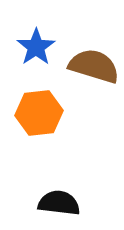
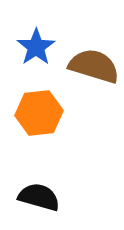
black semicircle: moved 20 px left, 6 px up; rotated 9 degrees clockwise
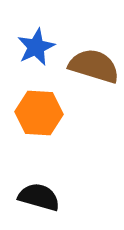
blue star: rotated 9 degrees clockwise
orange hexagon: rotated 9 degrees clockwise
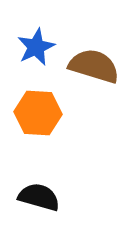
orange hexagon: moved 1 px left
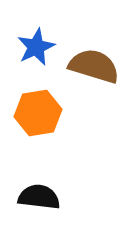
orange hexagon: rotated 12 degrees counterclockwise
black semicircle: rotated 9 degrees counterclockwise
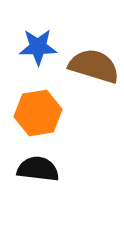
blue star: moved 2 px right; rotated 24 degrees clockwise
black semicircle: moved 1 px left, 28 px up
